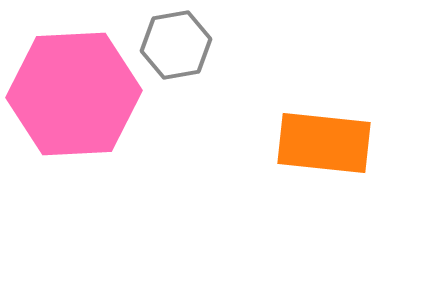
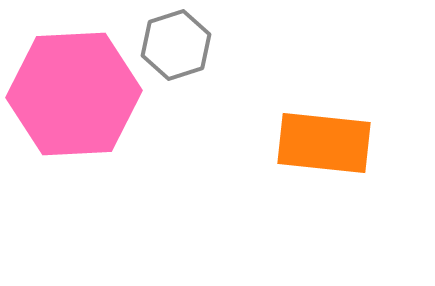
gray hexagon: rotated 8 degrees counterclockwise
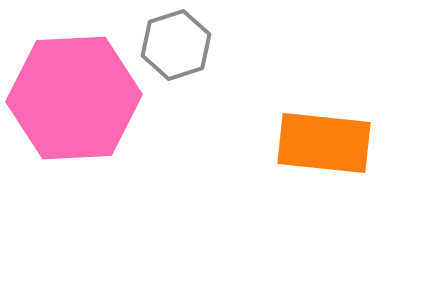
pink hexagon: moved 4 px down
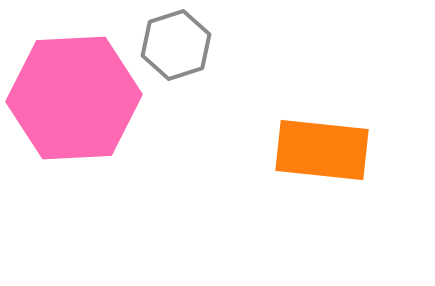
orange rectangle: moved 2 px left, 7 px down
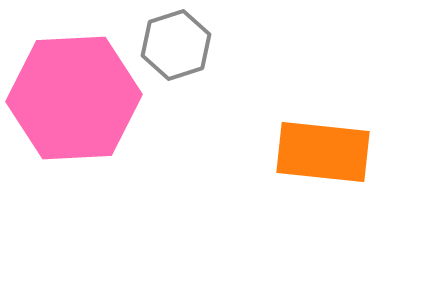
orange rectangle: moved 1 px right, 2 px down
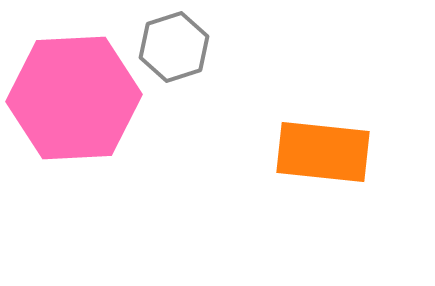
gray hexagon: moved 2 px left, 2 px down
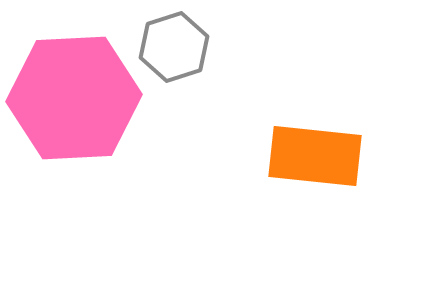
orange rectangle: moved 8 px left, 4 px down
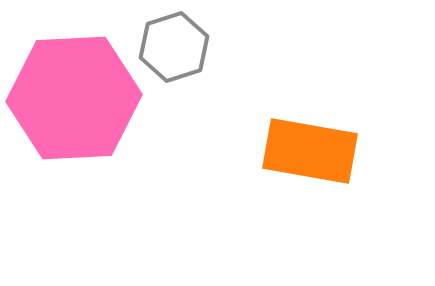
orange rectangle: moved 5 px left, 5 px up; rotated 4 degrees clockwise
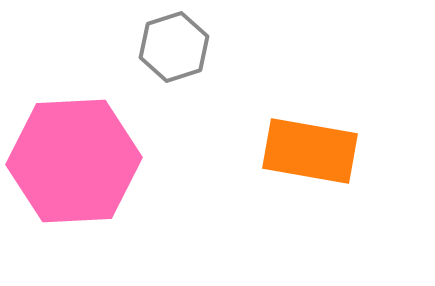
pink hexagon: moved 63 px down
